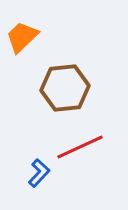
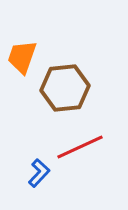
orange trapezoid: moved 20 px down; rotated 27 degrees counterclockwise
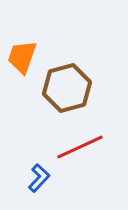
brown hexagon: moved 2 px right; rotated 9 degrees counterclockwise
blue L-shape: moved 5 px down
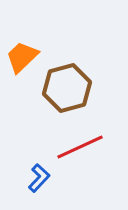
orange trapezoid: rotated 27 degrees clockwise
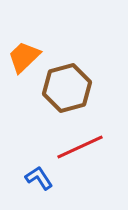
orange trapezoid: moved 2 px right
blue L-shape: rotated 76 degrees counterclockwise
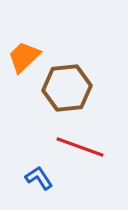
brown hexagon: rotated 9 degrees clockwise
red line: rotated 45 degrees clockwise
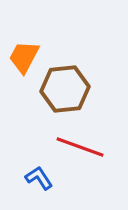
orange trapezoid: rotated 18 degrees counterclockwise
brown hexagon: moved 2 px left, 1 px down
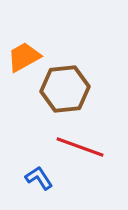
orange trapezoid: rotated 33 degrees clockwise
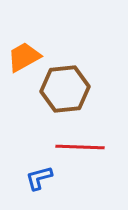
red line: rotated 18 degrees counterclockwise
blue L-shape: rotated 72 degrees counterclockwise
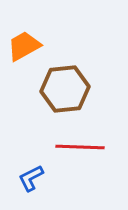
orange trapezoid: moved 11 px up
blue L-shape: moved 8 px left; rotated 12 degrees counterclockwise
